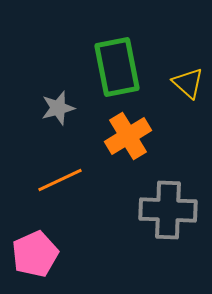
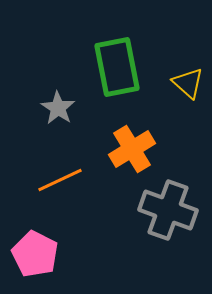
gray star: rotated 24 degrees counterclockwise
orange cross: moved 4 px right, 13 px down
gray cross: rotated 18 degrees clockwise
pink pentagon: rotated 21 degrees counterclockwise
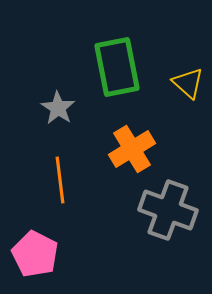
orange line: rotated 72 degrees counterclockwise
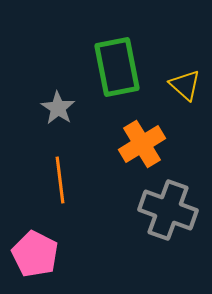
yellow triangle: moved 3 px left, 2 px down
orange cross: moved 10 px right, 5 px up
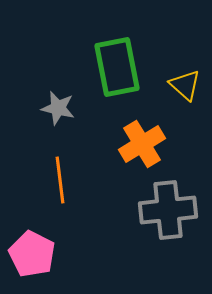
gray star: rotated 20 degrees counterclockwise
gray cross: rotated 26 degrees counterclockwise
pink pentagon: moved 3 px left
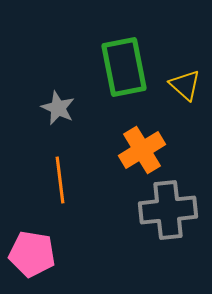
green rectangle: moved 7 px right
gray star: rotated 12 degrees clockwise
orange cross: moved 6 px down
pink pentagon: rotated 18 degrees counterclockwise
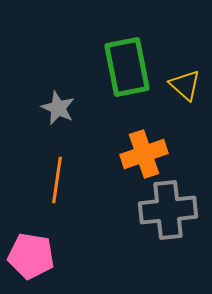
green rectangle: moved 3 px right
orange cross: moved 2 px right, 4 px down; rotated 12 degrees clockwise
orange line: moved 3 px left; rotated 15 degrees clockwise
pink pentagon: moved 1 px left, 2 px down
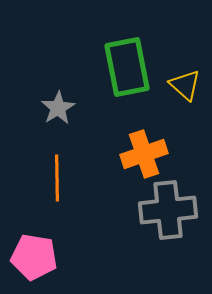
gray star: rotated 16 degrees clockwise
orange line: moved 2 px up; rotated 9 degrees counterclockwise
pink pentagon: moved 3 px right, 1 px down
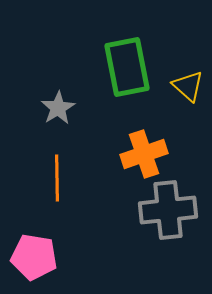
yellow triangle: moved 3 px right, 1 px down
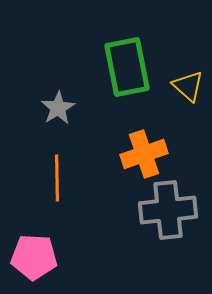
pink pentagon: rotated 6 degrees counterclockwise
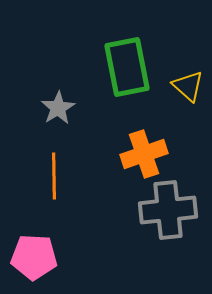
orange line: moved 3 px left, 2 px up
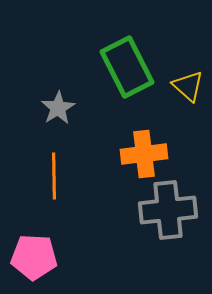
green rectangle: rotated 16 degrees counterclockwise
orange cross: rotated 12 degrees clockwise
